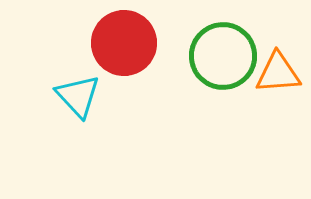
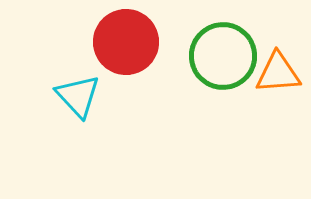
red circle: moved 2 px right, 1 px up
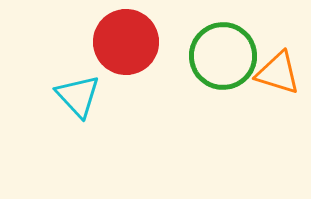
orange triangle: rotated 21 degrees clockwise
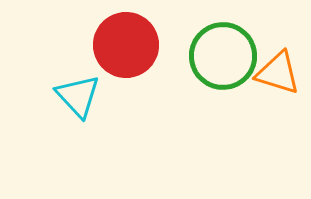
red circle: moved 3 px down
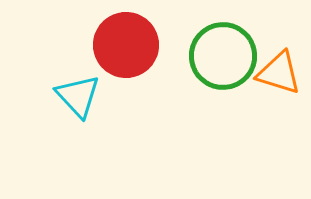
orange triangle: moved 1 px right
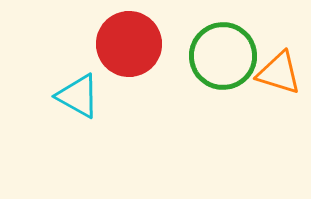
red circle: moved 3 px right, 1 px up
cyan triangle: rotated 18 degrees counterclockwise
